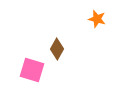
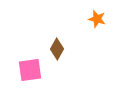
pink square: moved 2 px left; rotated 25 degrees counterclockwise
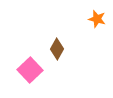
pink square: rotated 35 degrees counterclockwise
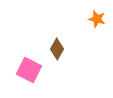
pink square: moved 1 px left; rotated 20 degrees counterclockwise
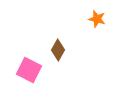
brown diamond: moved 1 px right, 1 px down
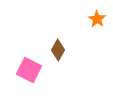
orange star: rotated 18 degrees clockwise
